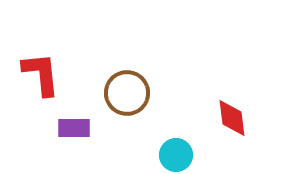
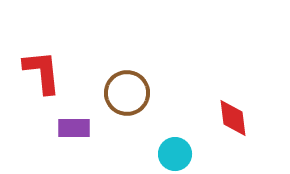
red L-shape: moved 1 px right, 2 px up
red diamond: moved 1 px right
cyan circle: moved 1 px left, 1 px up
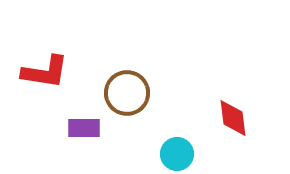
red L-shape: moved 3 px right; rotated 105 degrees clockwise
purple rectangle: moved 10 px right
cyan circle: moved 2 px right
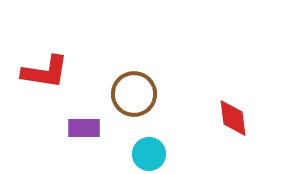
brown circle: moved 7 px right, 1 px down
cyan circle: moved 28 px left
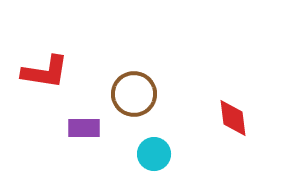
cyan circle: moved 5 px right
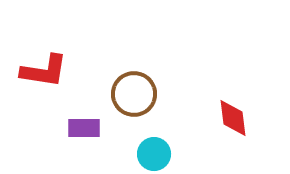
red L-shape: moved 1 px left, 1 px up
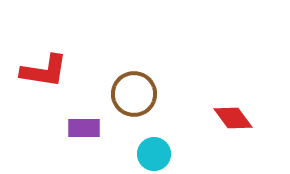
red diamond: rotated 30 degrees counterclockwise
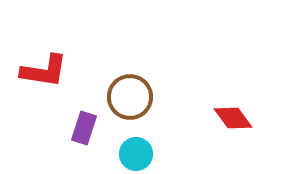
brown circle: moved 4 px left, 3 px down
purple rectangle: rotated 72 degrees counterclockwise
cyan circle: moved 18 px left
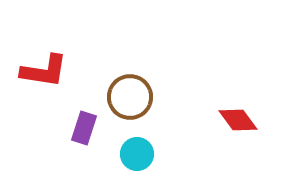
red diamond: moved 5 px right, 2 px down
cyan circle: moved 1 px right
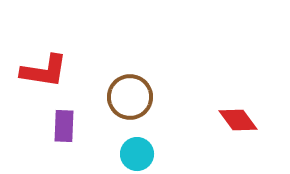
purple rectangle: moved 20 px left, 2 px up; rotated 16 degrees counterclockwise
